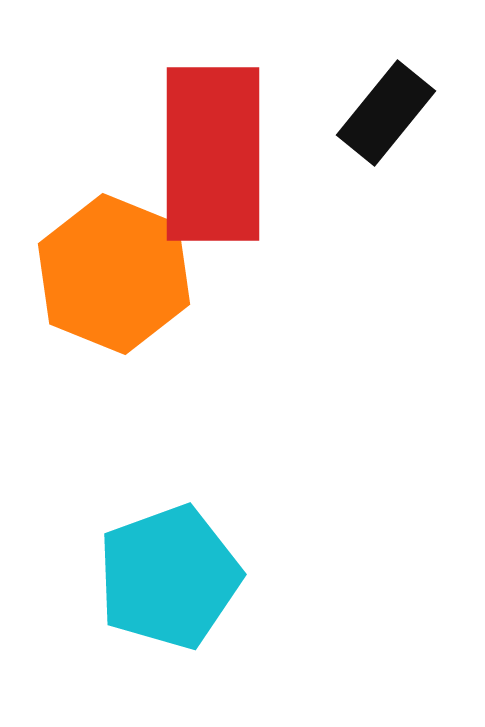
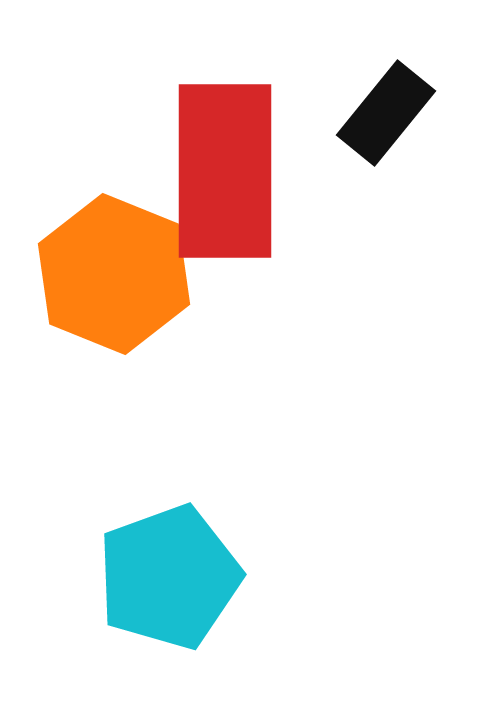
red rectangle: moved 12 px right, 17 px down
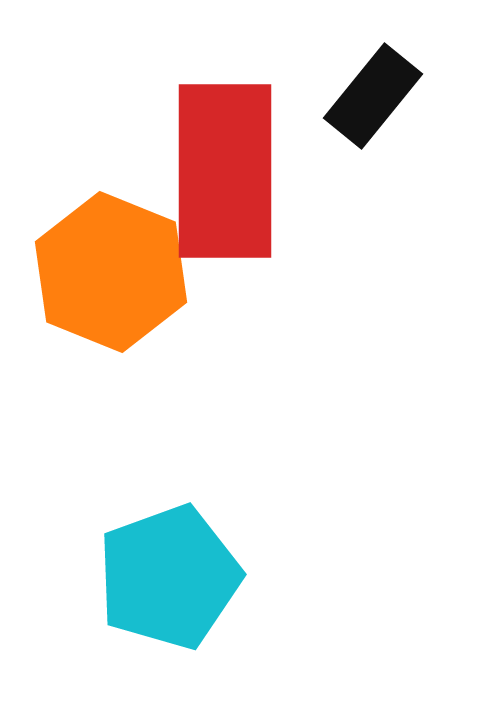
black rectangle: moved 13 px left, 17 px up
orange hexagon: moved 3 px left, 2 px up
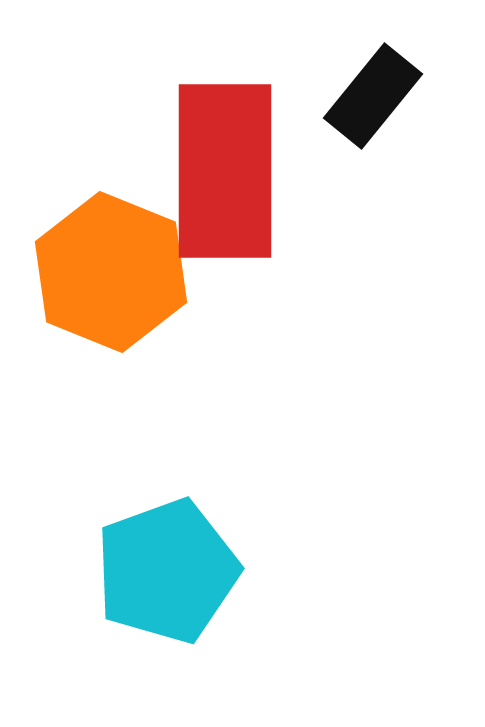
cyan pentagon: moved 2 px left, 6 px up
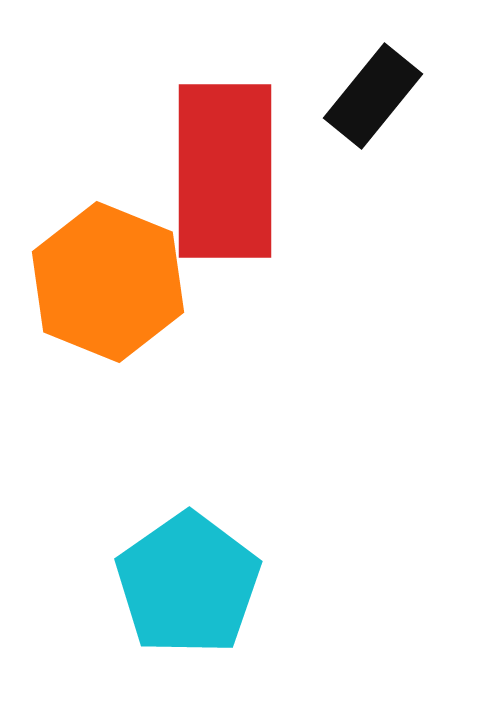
orange hexagon: moved 3 px left, 10 px down
cyan pentagon: moved 21 px right, 13 px down; rotated 15 degrees counterclockwise
